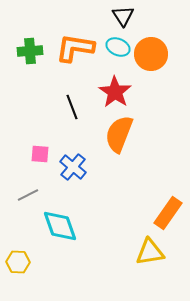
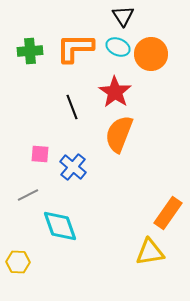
orange L-shape: rotated 9 degrees counterclockwise
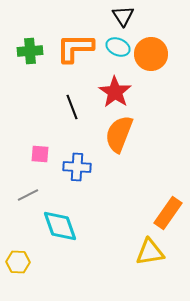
blue cross: moved 4 px right; rotated 36 degrees counterclockwise
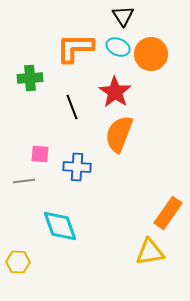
green cross: moved 27 px down
gray line: moved 4 px left, 14 px up; rotated 20 degrees clockwise
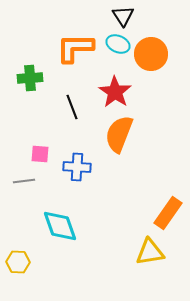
cyan ellipse: moved 3 px up
